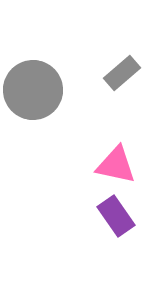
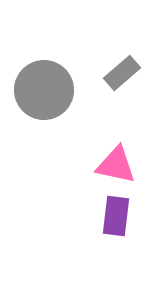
gray circle: moved 11 px right
purple rectangle: rotated 42 degrees clockwise
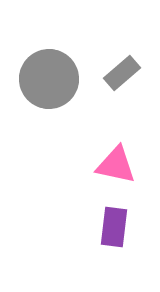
gray circle: moved 5 px right, 11 px up
purple rectangle: moved 2 px left, 11 px down
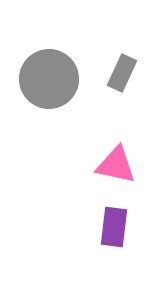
gray rectangle: rotated 24 degrees counterclockwise
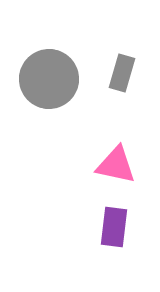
gray rectangle: rotated 9 degrees counterclockwise
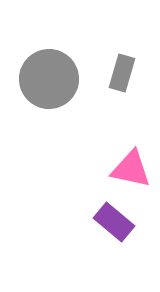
pink triangle: moved 15 px right, 4 px down
purple rectangle: moved 5 px up; rotated 57 degrees counterclockwise
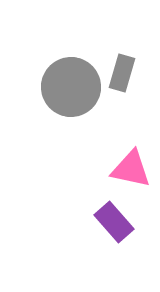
gray circle: moved 22 px right, 8 px down
purple rectangle: rotated 9 degrees clockwise
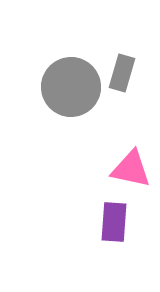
purple rectangle: rotated 45 degrees clockwise
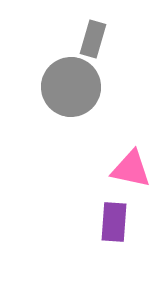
gray rectangle: moved 29 px left, 34 px up
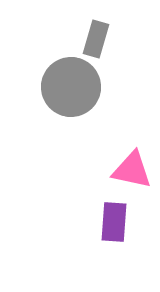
gray rectangle: moved 3 px right
pink triangle: moved 1 px right, 1 px down
